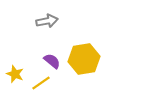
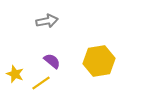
yellow hexagon: moved 15 px right, 2 px down
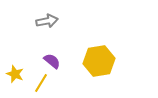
yellow line: rotated 24 degrees counterclockwise
